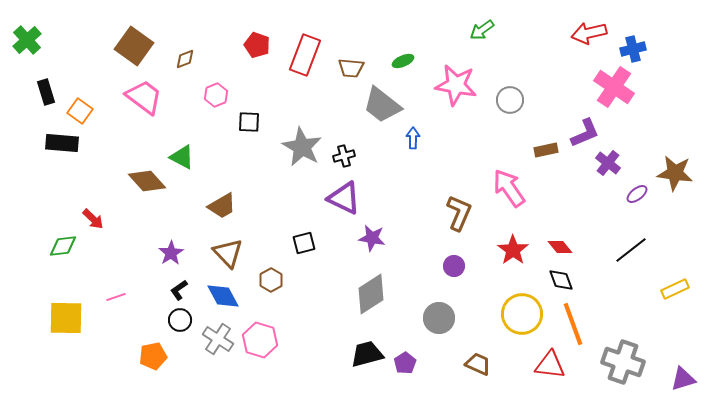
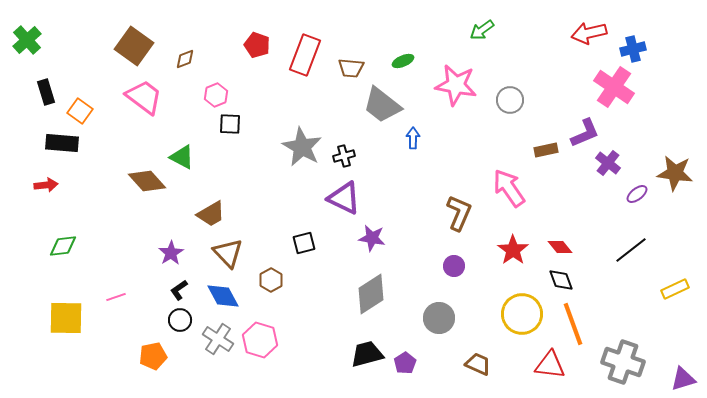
black square at (249, 122): moved 19 px left, 2 px down
brown trapezoid at (222, 206): moved 11 px left, 8 px down
red arrow at (93, 219): moved 47 px left, 34 px up; rotated 50 degrees counterclockwise
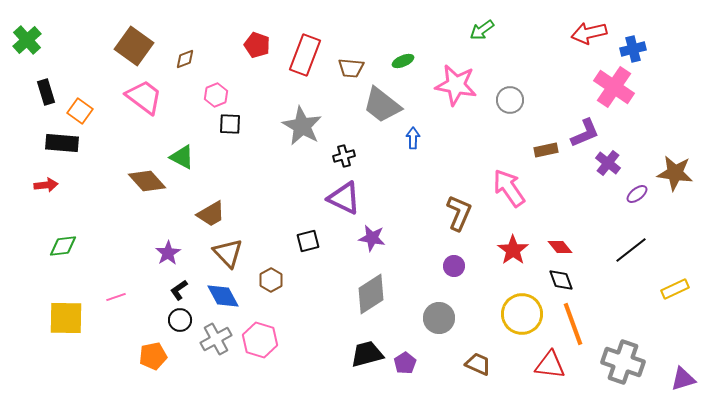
gray star at (302, 147): moved 21 px up
black square at (304, 243): moved 4 px right, 2 px up
purple star at (171, 253): moved 3 px left
gray cross at (218, 339): moved 2 px left; rotated 28 degrees clockwise
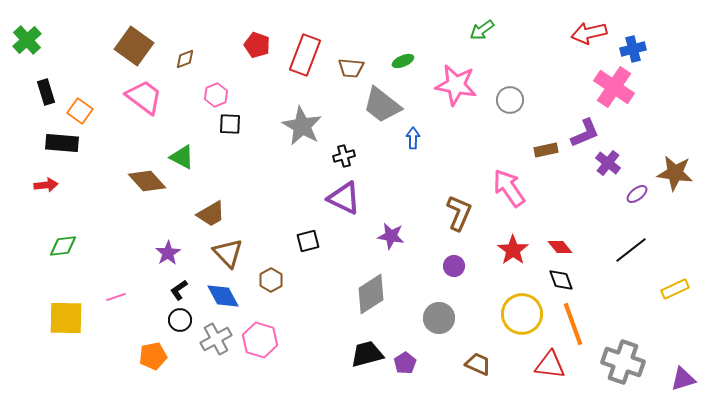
purple star at (372, 238): moved 19 px right, 2 px up
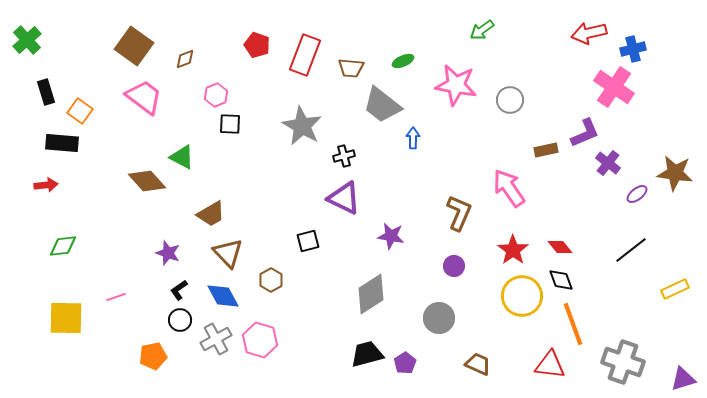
purple star at (168, 253): rotated 20 degrees counterclockwise
yellow circle at (522, 314): moved 18 px up
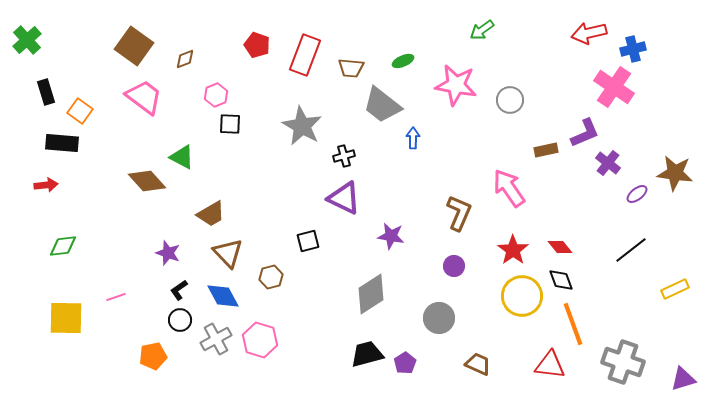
brown hexagon at (271, 280): moved 3 px up; rotated 15 degrees clockwise
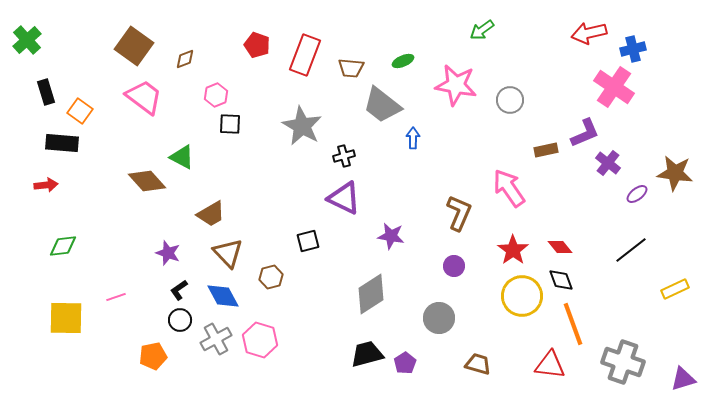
brown trapezoid at (478, 364): rotated 8 degrees counterclockwise
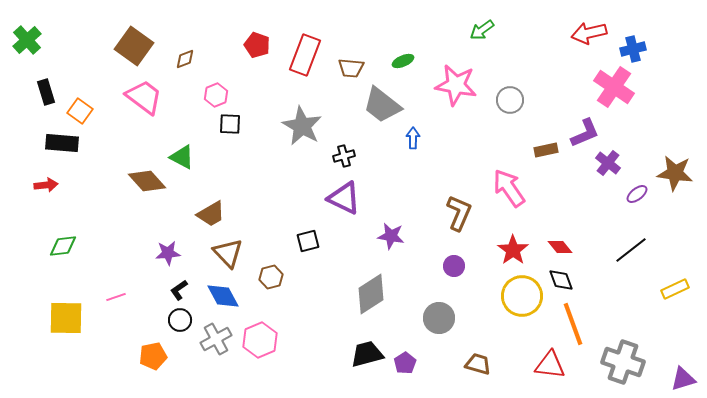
purple star at (168, 253): rotated 25 degrees counterclockwise
pink hexagon at (260, 340): rotated 20 degrees clockwise
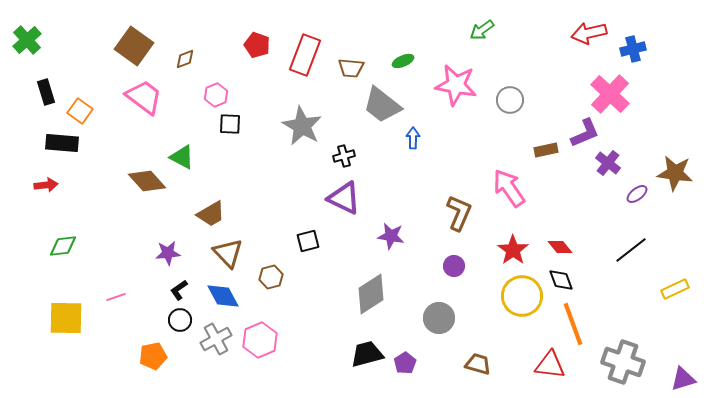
pink cross at (614, 87): moved 4 px left, 7 px down; rotated 9 degrees clockwise
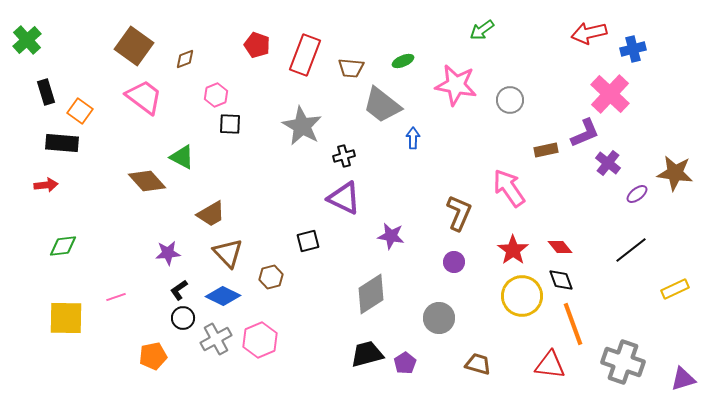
purple circle at (454, 266): moved 4 px up
blue diamond at (223, 296): rotated 36 degrees counterclockwise
black circle at (180, 320): moved 3 px right, 2 px up
